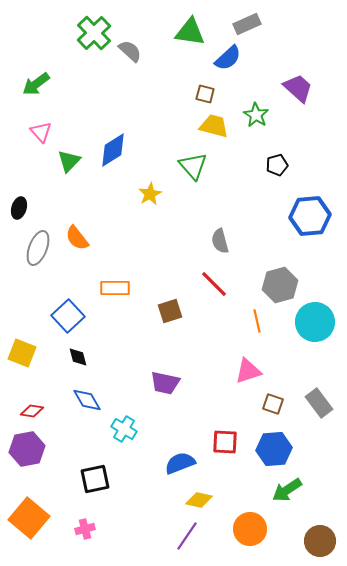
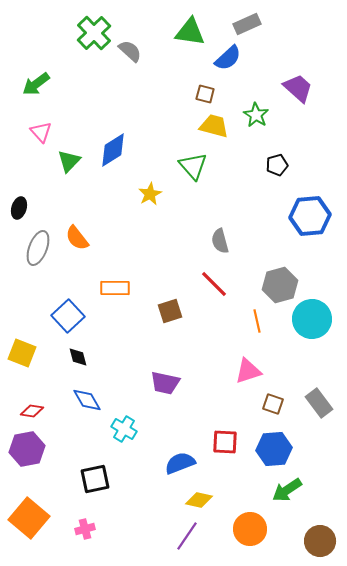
cyan circle at (315, 322): moved 3 px left, 3 px up
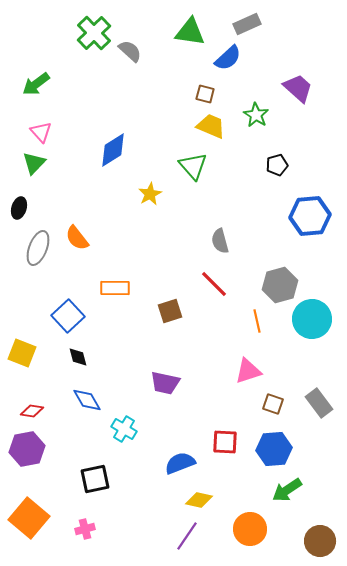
yellow trapezoid at (214, 126): moved 3 px left; rotated 8 degrees clockwise
green triangle at (69, 161): moved 35 px left, 2 px down
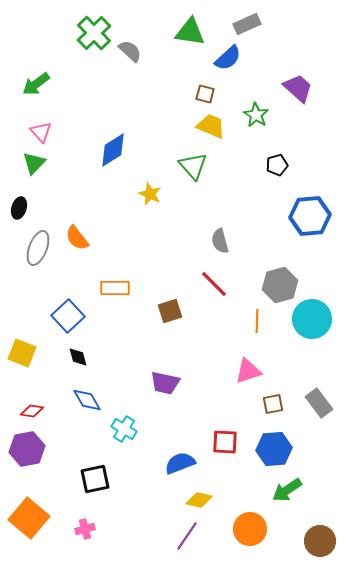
yellow star at (150, 194): rotated 20 degrees counterclockwise
orange line at (257, 321): rotated 15 degrees clockwise
brown square at (273, 404): rotated 30 degrees counterclockwise
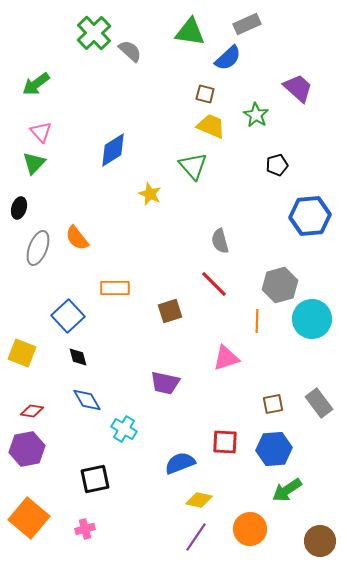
pink triangle at (248, 371): moved 22 px left, 13 px up
purple line at (187, 536): moved 9 px right, 1 px down
